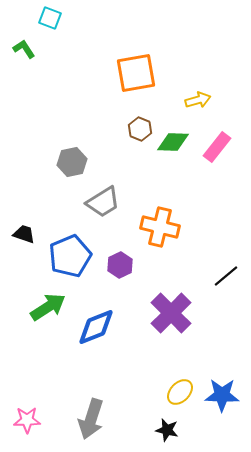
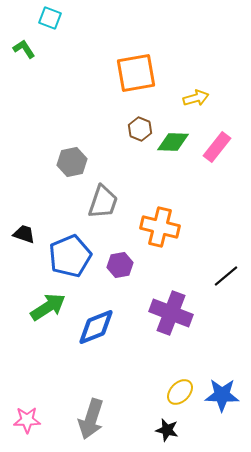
yellow arrow: moved 2 px left, 2 px up
gray trapezoid: rotated 39 degrees counterclockwise
purple hexagon: rotated 15 degrees clockwise
purple cross: rotated 24 degrees counterclockwise
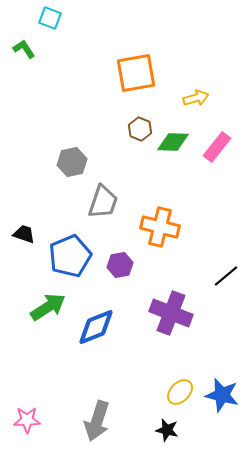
blue star: rotated 12 degrees clockwise
gray arrow: moved 6 px right, 2 px down
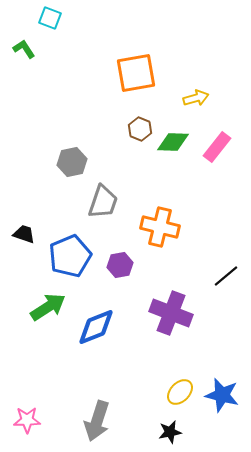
black star: moved 3 px right, 2 px down; rotated 25 degrees counterclockwise
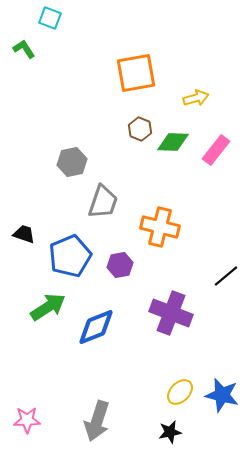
pink rectangle: moved 1 px left, 3 px down
